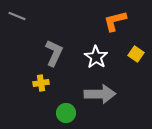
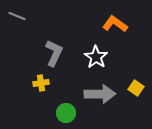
orange L-shape: moved 3 px down; rotated 50 degrees clockwise
yellow square: moved 34 px down
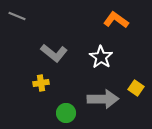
orange L-shape: moved 1 px right, 4 px up
gray L-shape: rotated 104 degrees clockwise
white star: moved 5 px right
gray arrow: moved 3 px right, 5 px down
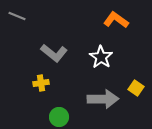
green circle: moved 7 px left, 4 px down
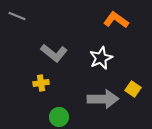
white star: moved 1 px down; rotated 15 degrees clockwise
yellow square: moved 3 px left, 1 px down
